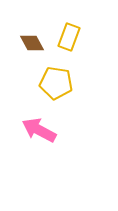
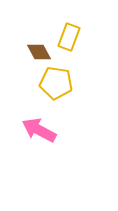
brown diamond: moved 7 px right, 9 px down
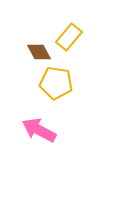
yellow rectangle: rotated 20 degrees clockwise
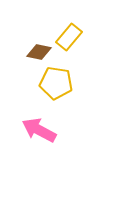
brown diamond: rotated 50 degrees counterclockwise
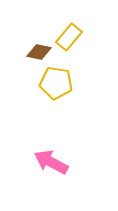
pink arrow: moved 12 px right, 32 px down
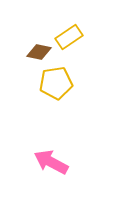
yellow rectangle: rotated 16 degrees clockwise
yellow pentagon: rotated 16 degrees counterclockwise
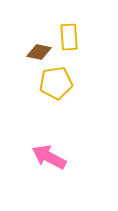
yellow rectangle: rotated 60 degrees counterclockwise
pink arrow: moved 2 px left, 5 px up
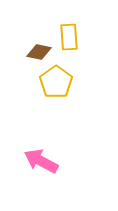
yellow pentagon: moved 1 px up; rotated 28 degrees counterclockwise
pink arrow: moved 8 px left, 4 px down
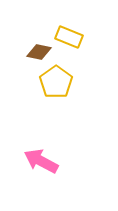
yellow rectangle: rotated 64 degrees counterclockwise
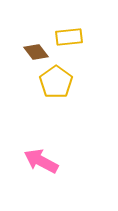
yellow rectangle: rotated 28 degrees counterclockwise
brown diamond: moved 3 px left; rotated 40 degrees clockwise
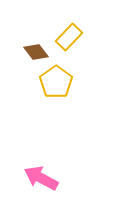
yellow rectangle: rotated 40 degrees counterclockwise
pink arrow: moved 17 px down
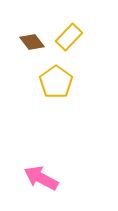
brown diamond: moved 4 px left, 10 px up
